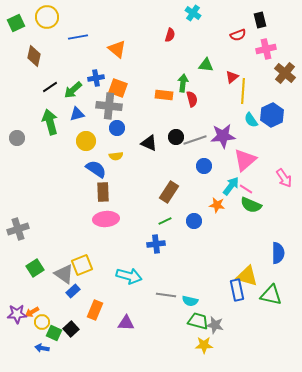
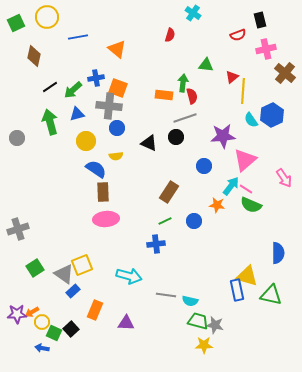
red semicircle at (192, 99): moved 3 px up
gray line at (195, 140): moved 10 px left, 22 px up
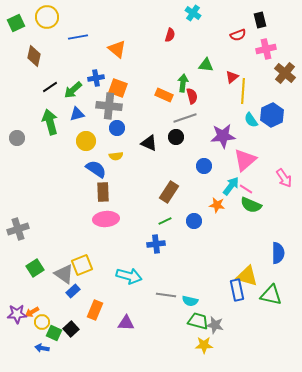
orange rectangle at (164, 95): rotated 18 degrees clockwise
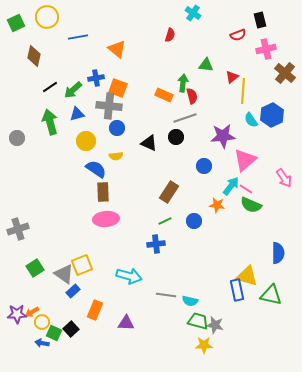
blue arrow at (42, 348): moved 5 px up
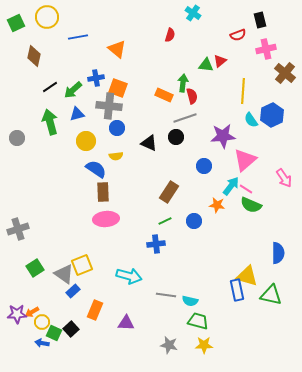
red triangle at (232, 77): moved 12 px left, 16 px up
gray star at (215, 325): moved 46 px left, 20 px down
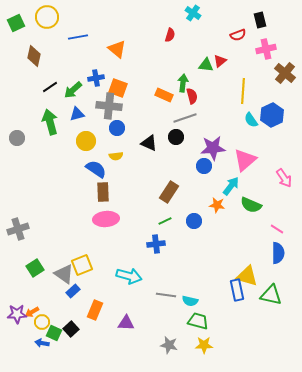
purple star at (223, 136): moved 10 px left, 12 px down
pink line at (246, 189): moved 31 px right, 40 px down
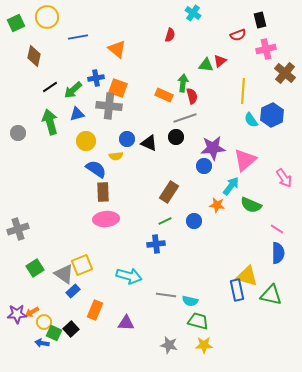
blue circle at (117, 128): moved 10 px right, 11 px down
gray circle at (17, 138): moved 1 px right, 5 px up
yellow circle at (42, 322): moved 2 px right
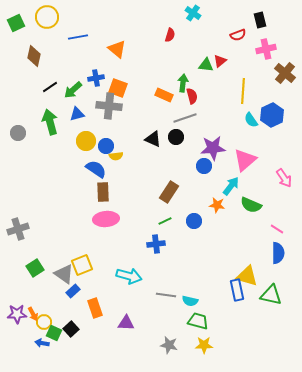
blue circle at (127, 139): moved 21 px left, 7 px down
black triangle at (149, 143): moved 4 px right, 4 px up
orange rectangle at (95, 310): moved 2 px up; rotated 42 degrees counterclockwise
orange arrow at (32, 312): moved 1 px right, 2 px down; rotated 88 degrees counterclockwise
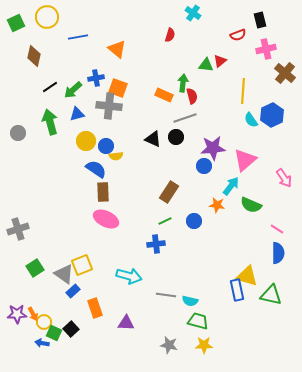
pink ellipse at (106, 219): rotated 30 degrees clockwise
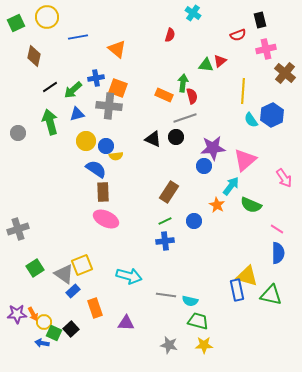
orange star at (217, 205): rotated 21 degrees clockwise
blue cross at (156, 244): moved 9 px right, 3 px up
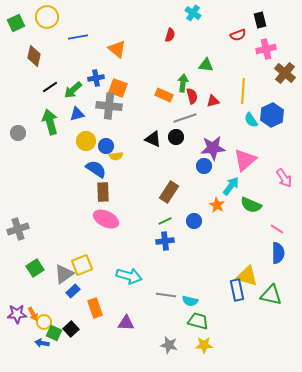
red triangle at (220, 61): moved 7 px left, 40 px down; rotated 24 degrees clockwise
gray triangle at (64, 274): rotated 50 degrees clockwise
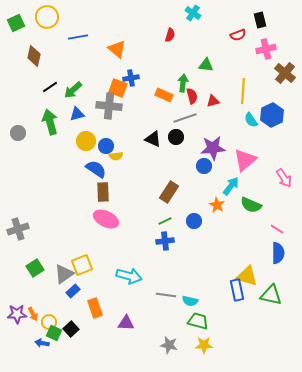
blue cross at (96, 78): moved 35 px right
yellow circle at (44, 322): moved 5 px right
